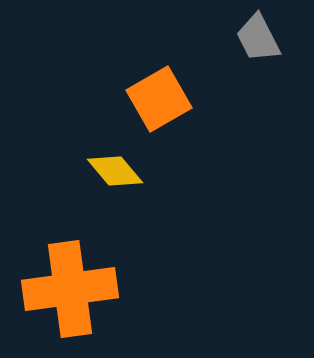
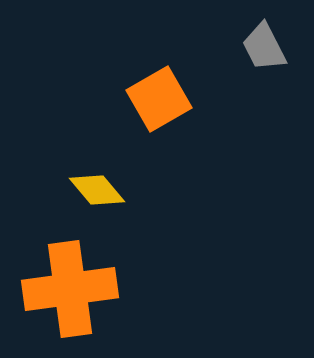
gray trapezoid: moved 6 px right, 9 px down
yellow diamond: moved 18 px left, 19 px down
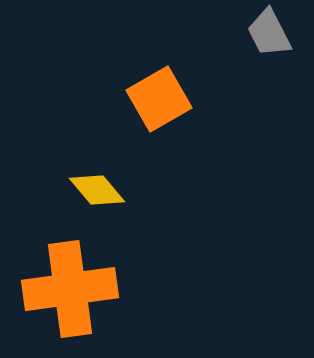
gray trapezoid: moved 5 px right, 14 px up
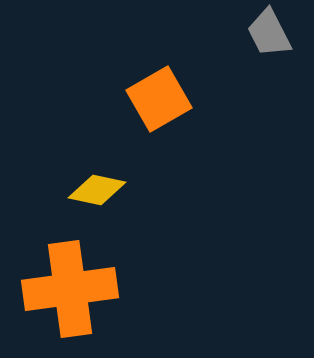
yellow diamond: rotated 38 degrees counterclockwise
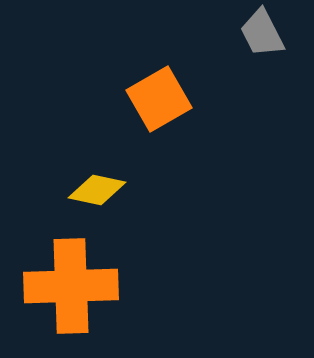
gray trapezoid: moved 7 px left
orange cross: moved 1 px right, 3 px up; rotated 6 degrees clockwise
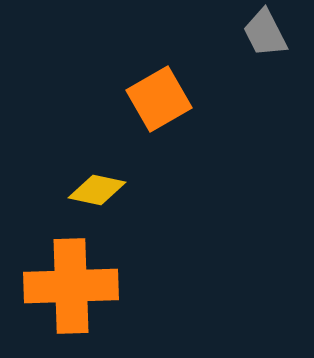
gray trapezoid: moved 3 px right
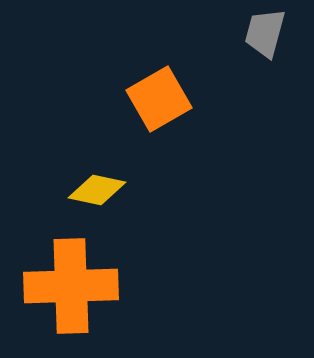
gray trapezoid: rotated 42 degrees clockwise
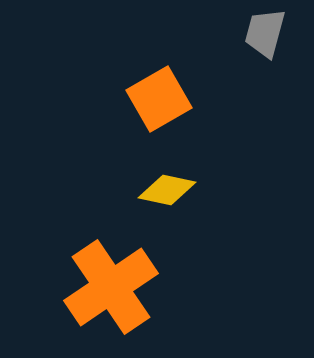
yellow diamond: moved 70 px right
orange cross: moved 40 px right, 1 px down; rotated 32 degrees counterclockwise
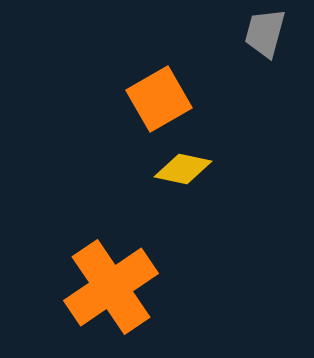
yellow diamond: moved 16 px right, 21 px up
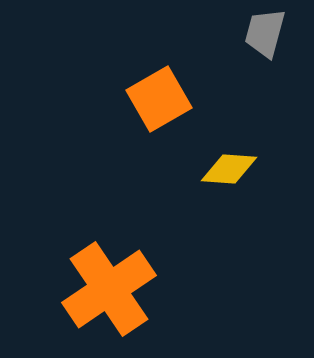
yellow diamond: moved 46 px right; rotated 8 degrees counterclockwise
orange cross: moved 2 px left, 2 px down
